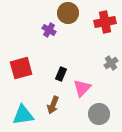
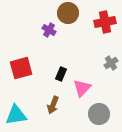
cyan triangle: moved 7 px left
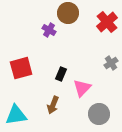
red cross: moved 2 px right; rotated 30 degrees counterclockwise
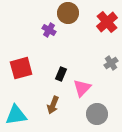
gray circle: moved 2 px left
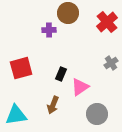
purple cross: rotated 32 degrees counterclockwise
pink triangle: moved 2 px left, 1 px up; rotated 12 degrees clockwise
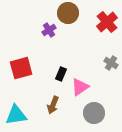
purple cross: rotated 32 degrees counterclockwise
gray cross: rotated 24 degrees counterclockwise
gray circle: moved 3 px left, 1 px up
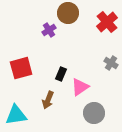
brown arrow: moved 5 px left, 5 px up
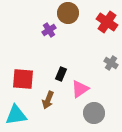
red cross: rotated 15 degrees counterclockwise
red square: moved 2 px right, 11 px down; rotated 20 degrees clockwise
pink triangle: moved 2 px down
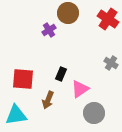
red cross: moved 1 px right, 3 px up
